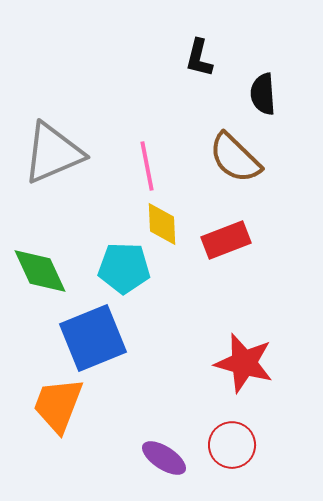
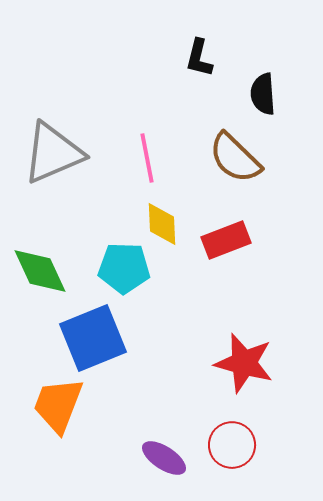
pink line: moved 8 px up
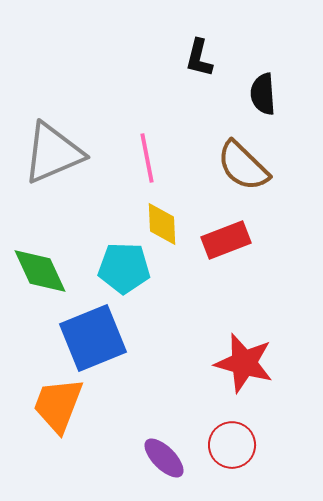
brown semicircle: moved 8 px right, 8 px down
purple ellipse: rotated 12 degrees clockwise
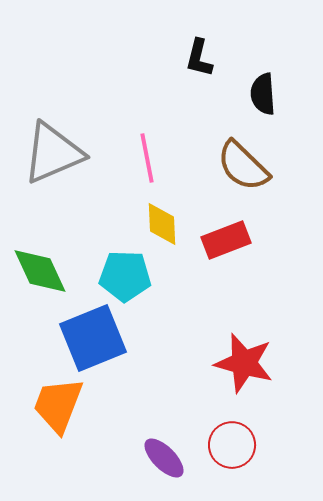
cyan pentagon: moved 1 px right, 8 px down
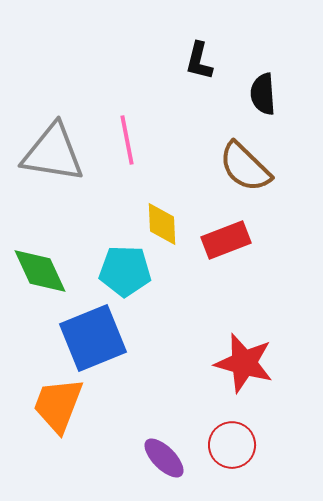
black L-shape: moved 3 px down
gray triangle: rotated 32 degrees clockwise
pink line: moved 20 px left, 18 px up
brown semicircle: moved 2 px right, 1 px down
cyan pentagon: moved 5 px up
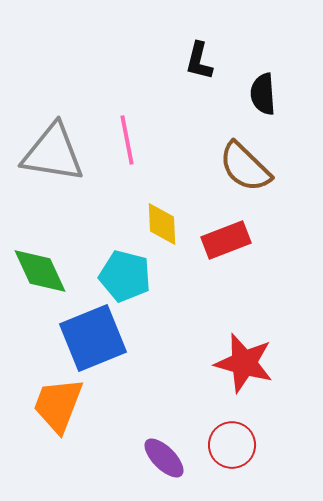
cyan pentagon: moved 5 px down; rotated 12 degrees clockwise
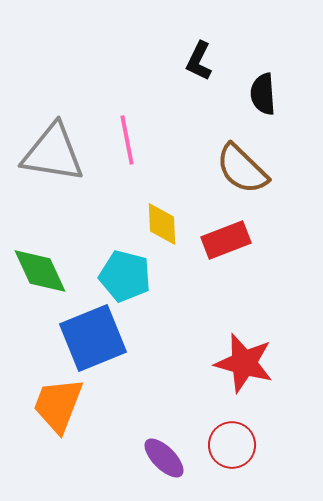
black L-shape: rotated 12 degrees clockwise
brown semicircle: moved 3 px left, 2 px down
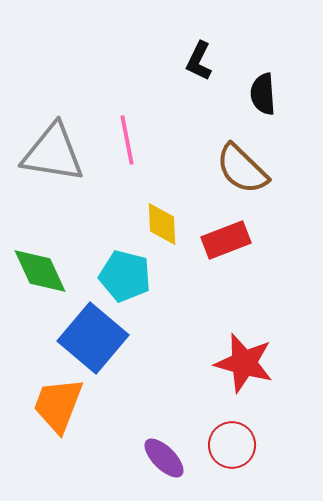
blue square: rotated 28 degrees counterclockwise
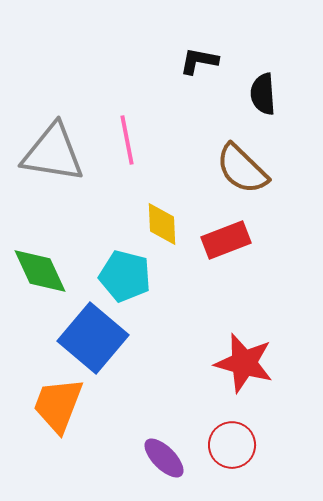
black L-shape: rotated 75 degrees clockwise
